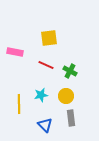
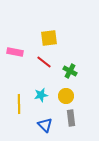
red line: moved 2 px left, 3 px up; rotated 14 degrees clockwise
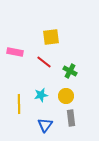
yellow square: moved 2 px right, 1 px up
blue triangle: rotated 21 degrees clockwise
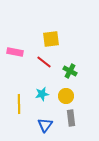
yellow square: moved 2 px down
cyan star: moved 1 px right, 1 px up
